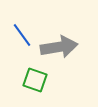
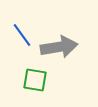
green square: rotated 10 degrees counterclockwise
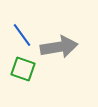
green square: moved 12 px left, 11 px up; rotated 10 degrees clockwise
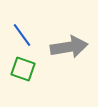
gray arrow: moved 10 px right
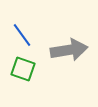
gray arrow: moved 3 px down
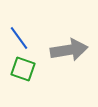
blue line: moved 3 px left, 3 px down
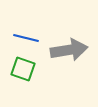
blue line: moved 7 px right; rotated 40 degrees counterclockwise
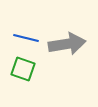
gray arrow: moved 2 px left, 6 px up
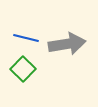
green square: rotated 25 degrees clockwise
